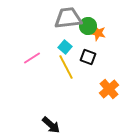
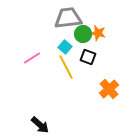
green circle: moved 5 px left, 8 px down
black arrow: moved 11 px left
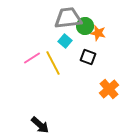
green circle: moved 2 px right, 8 px up
cyan square: moved 6 px up
yellow line: moved 13 px left, 4 px up
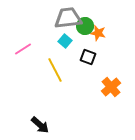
pink line: moved 9 px left, 9 px up
yellow line: moved 2 px right, 7 px down
orange cross: moved 2 px right, 2 px up
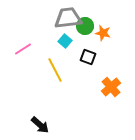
orange star: moved 5 px right
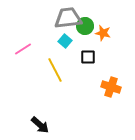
black square: rotated 21 degrees counterclockwise
orange cross: rotated 30 degrees counterclockwise
